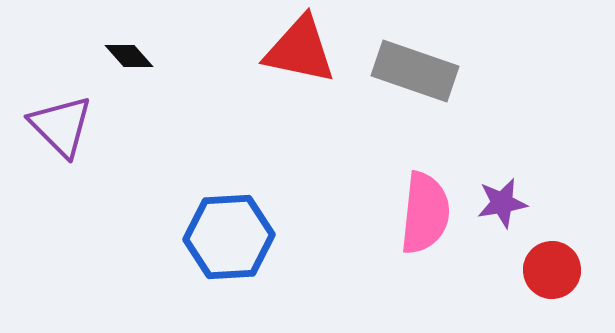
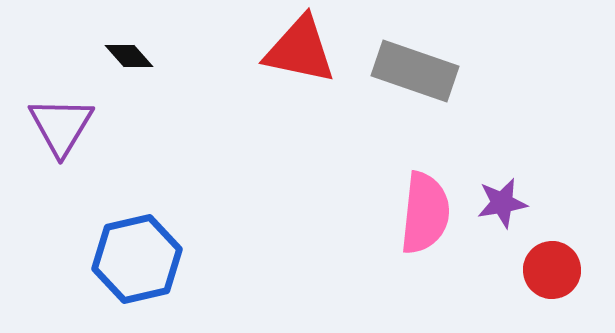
purple triangle: rotated 16 degrees clockwise
blue hexagon: moved 92 px left, 22 px down; rotated 10 degrees counterclockwise
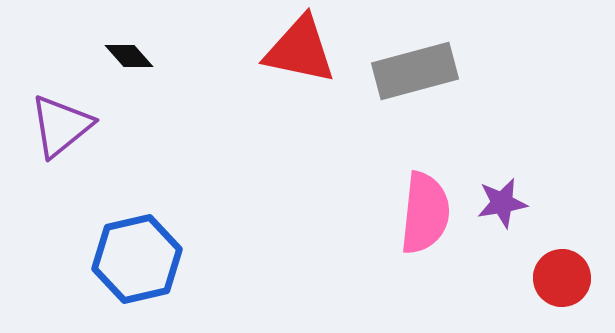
gray rectangle: rotated 34 degrees counterclockwise
purple triangle: rotated 20 degrees clockwise
red circle: moved 10 px right, 8 px down
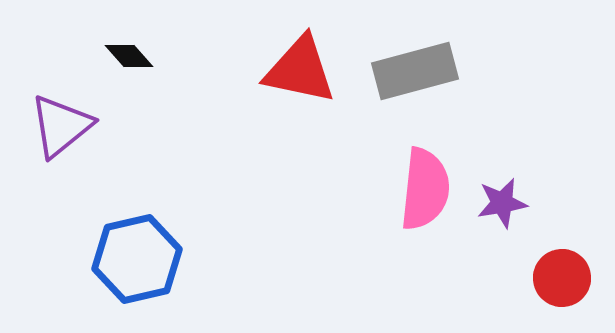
red triangle: moved 20 px down
pink semicircle: moved 24 px up
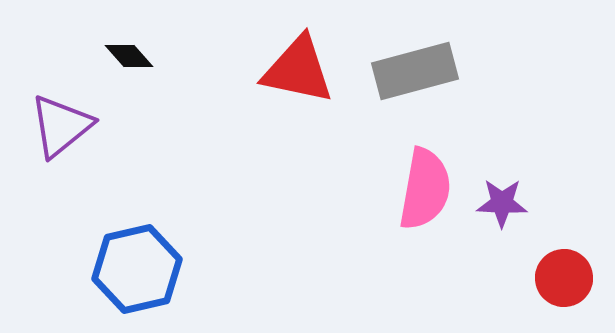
red triangle: moved 2 px left
pink semicircle: rotated 4 degrees clockwise
purple star: rotated 12 degrees clockwise
blue hexagon: moved 10 px down
red circle: moved 2 px right
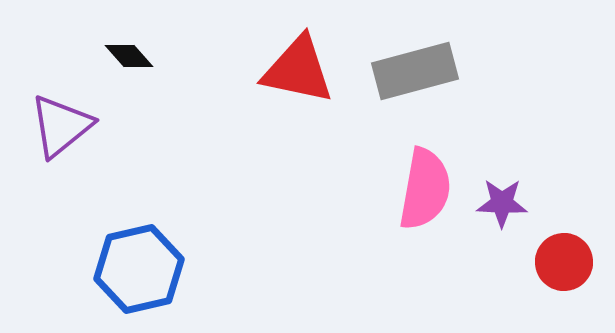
blue hexagon: moved 2 px right
red circle: moved 16 px up
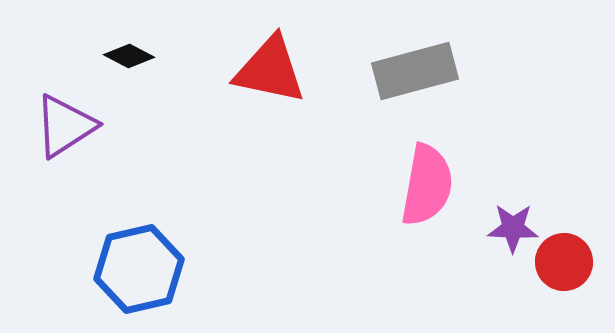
black diamond: rotated 21 degrees counterclockwise
red triangle: moved 28 px left
purple triangle: moved 4 px right; rotated 6 degrees clockwise
pink semicircle: moved 2 px right, 4 px up
purple star: moved 11 px right, 25 px down
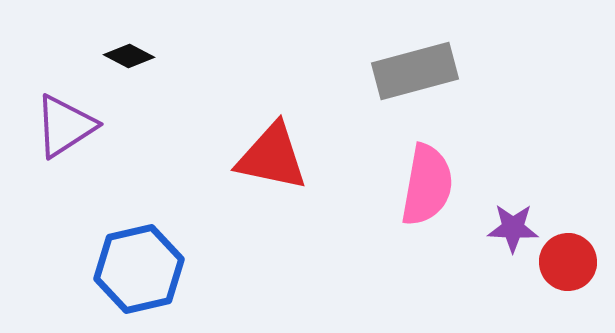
red triangle: moved 2 px right, 87 px down
red circle: moved 4 px right
